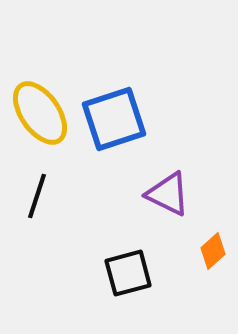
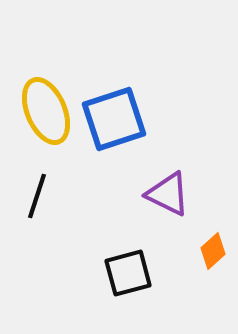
yellow ellipse: moved 6 px right, 2 px up; rotated 12 degrees clockwise
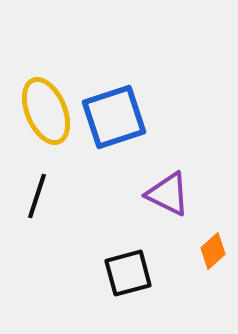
blue square: moved 2 px up
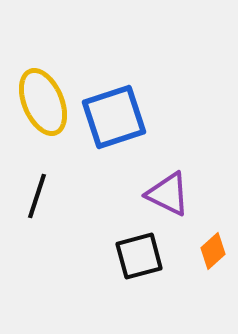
yellow ellipse: moved 3 px left, 9 px up
black square: moved 11 px right, 17 px up
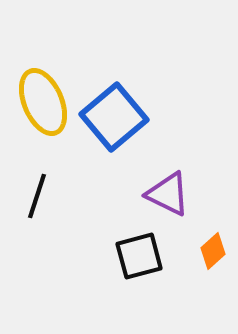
blue square: rotated 22 degrees counterclockwise
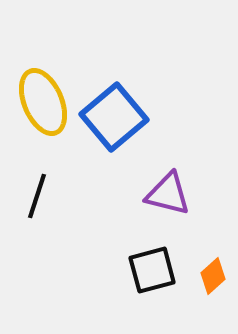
purple triangle: rotated 12 degrees counterclockwise
orange diamond: moved 25 px down
black square: moved 13 px right, 14 px down
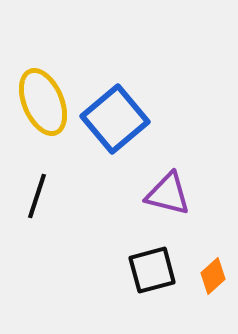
blue square: moved 1 px right, 2 px down
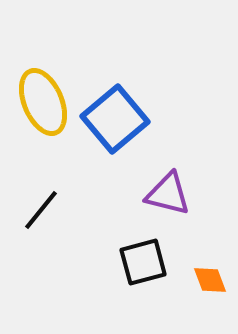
black line: moved 4 px right, 14 px down; rotated 21 degrees clockwise
black square: moved 9 px left, 8 px up
orange diamond: moved 3 px left, 4 px down; rotated 69 degrees counterclockwise
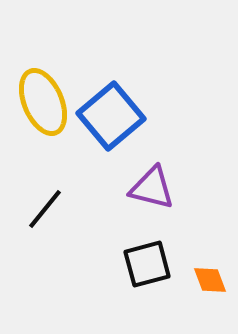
blue square: moved 4 px left, 3 px up
purple triangle: moved 16 px left, 6 px up
black line: moved 4 px right, 1 px up
black square: moved 4 px right, 2 px down
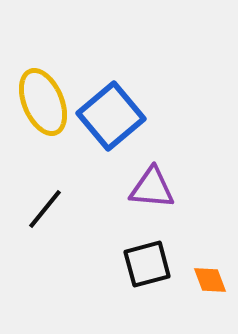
purple triangle: rotated 9 degrees counterclockwise
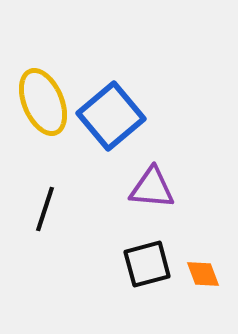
black line: rotated 21 degrees counterclockwise
orange diamond: moved 7 px left, 6 px up
